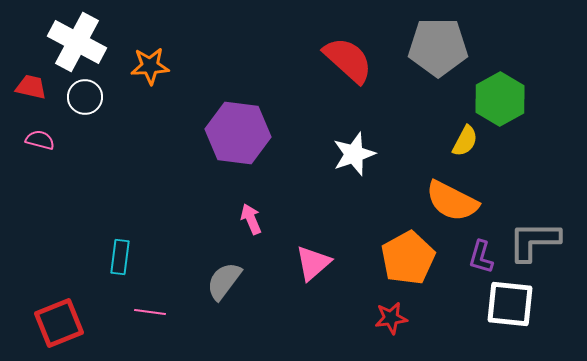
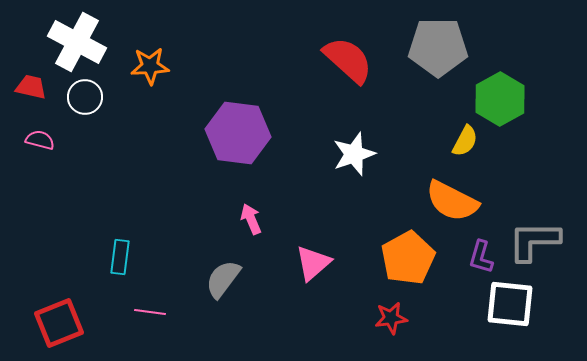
gray semicircle: moved 1 px left, 2 px up
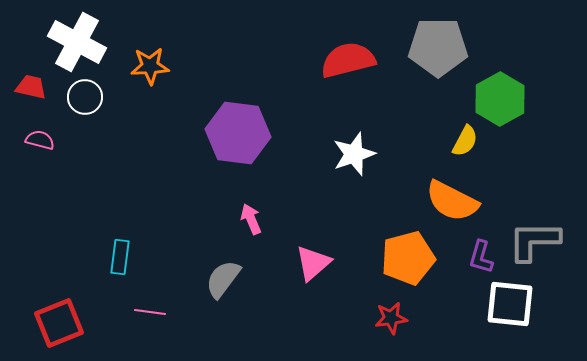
red semicircle: rotated 56 degrees counterclockwise
orange pentagon: rotated 14 degrees clockwise
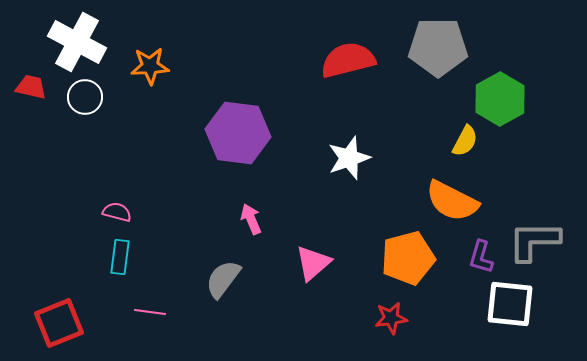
pink semicircle: moved 77 px right, 72 px down
white star: moved 5 px left, 4 px down
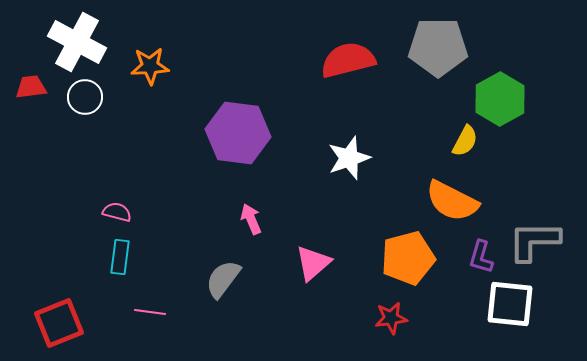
red trapezoid: rotated 20 degrees counterclockwise
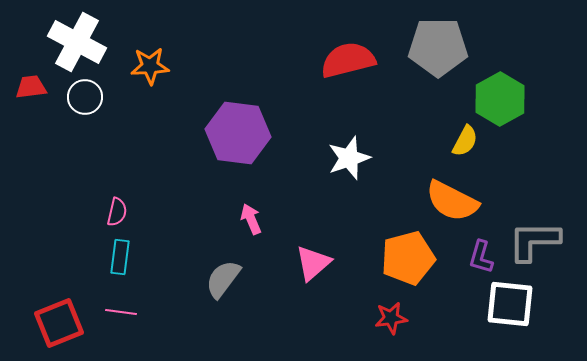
pink semicircle: rotated 88 degrees clockwise
pink line: moved 29 px left
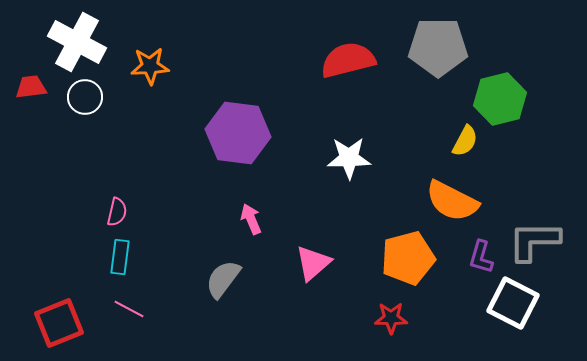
green hexagon: rotated 15 degrees clockwise
white star: rotated 18 degrees clockwise
white square: moved 3 px right, 1 px up; rotated 21 degrees clockwise
pink line: moved 8 px right, 3 px up; rotated 20 degrees clockwise
red star: rotated 8 degrees clockwise
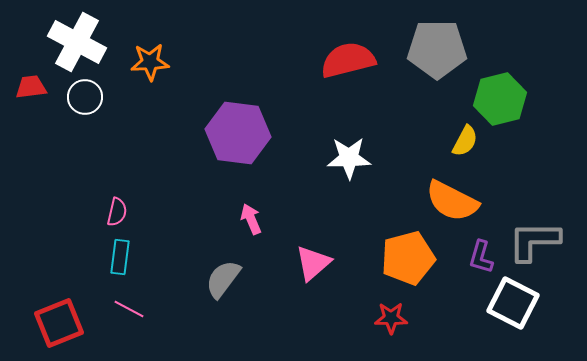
gray pentagon: moved 1 px left, 2 px down
orange star: moved 4 px up
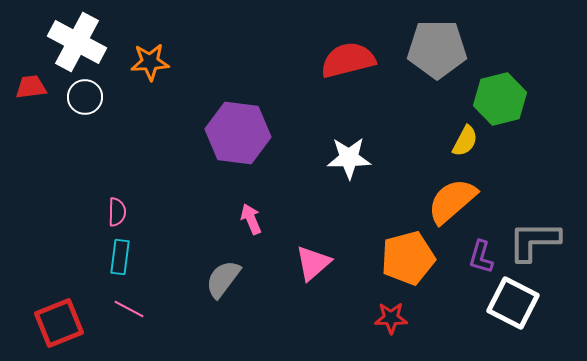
orange semicircle: rotated 112 degrees clockwise
pink semicircle: rotated 12 degrees counterclockwise
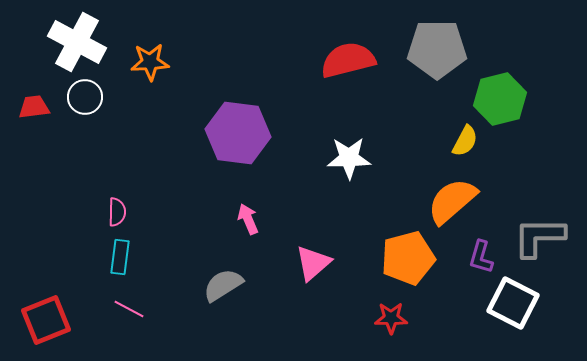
red trapezoid: moved 3 px right, 20 px down
pink arrow: moved 3 px left
gray L-shape: moved 5 px right, 4 px up
gray semicircle: moved 6 px down; rotated 21 degrees clockwise
red square: moved 13 px left, 3 px up
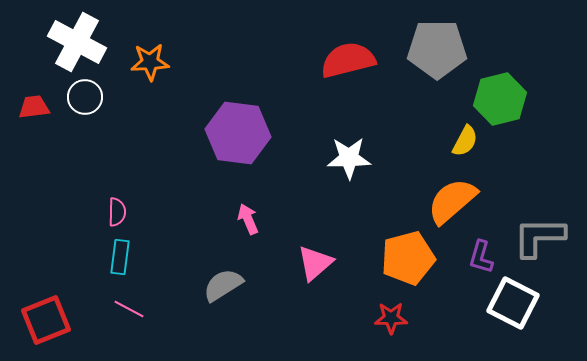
pink triangle: moved 2 px right
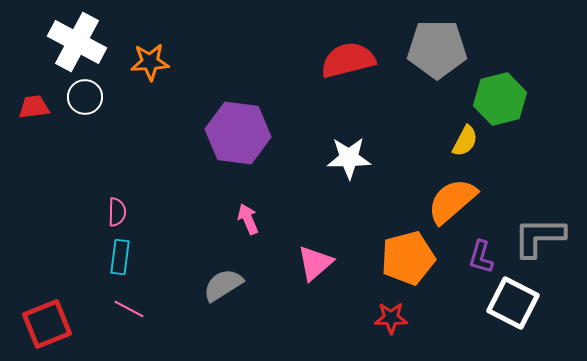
red square: moved 1 px right, 4 px down
